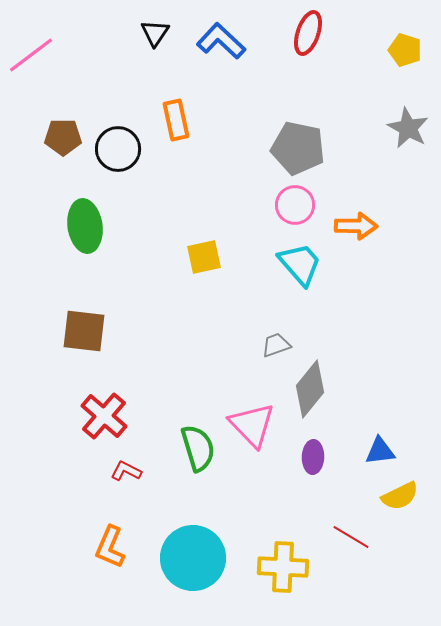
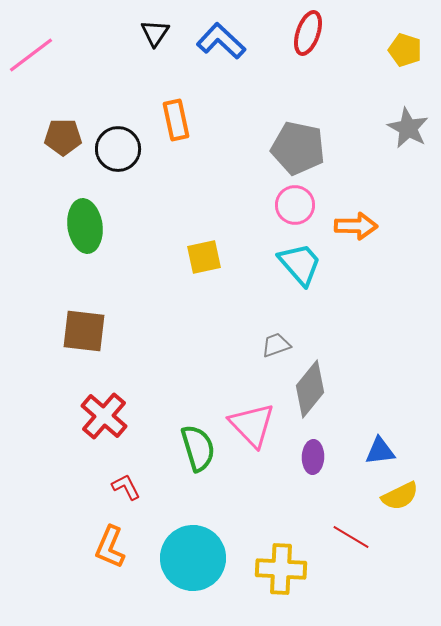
red L-shape: moved 16 px down; rotated 36 degrees clockwise
yellow cross: moved 2 px left, 2 px down
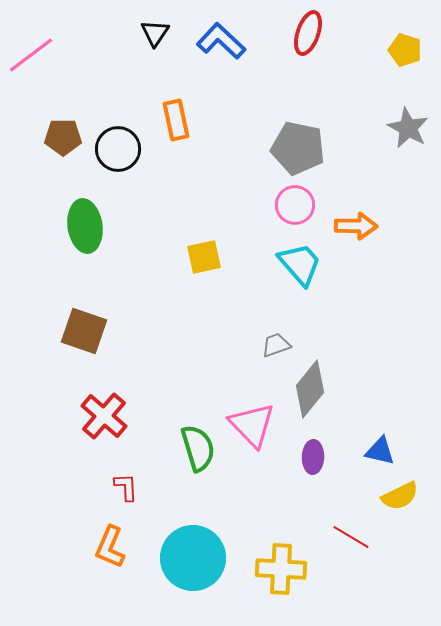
brown square: rotated 12 degrees clockwise
blue triangle: rotated 20 degrees clockwise
red L-shape: rotated 24 degrees clockwise
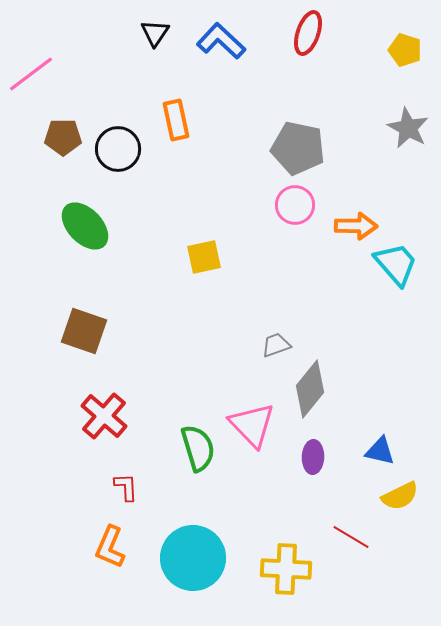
pink line: moved 19 px down
green ellipse: rotated 36 degrees counterclockwise
cyan trapezoid: moved 96 px right
yellow cross: moved 5 px right
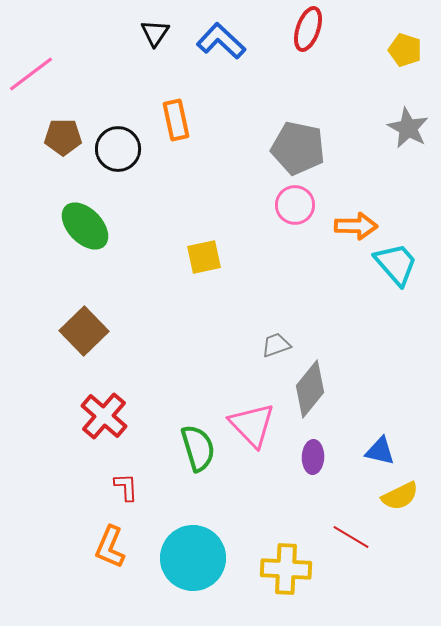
red ellipse: moved 4 px up
brown square: rotated 27 degrees clockwise
